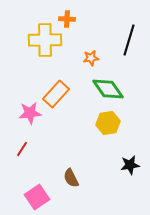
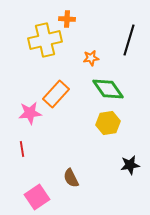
yellow cross: rotated 12 degrees counterclockwise
red line: rotated 42 degrees counterclockwise
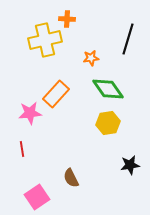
black line: moved 1 px left, 1 px up
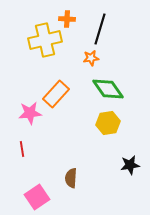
black line: moved 28 px left, 10 px up
brown semicircle: rotated 30 degrees clockwise
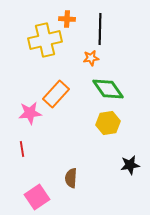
black line: rotated 16 degrees counterclockwise
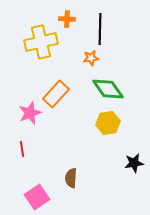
yellow cross: moved 4 px left, 2 px down
pink star: rotated 15 degrees counterclockwise
black star: moved 4 px right, 2 px up
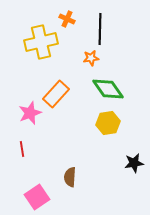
orange cross: rotated 21 degrees clockwise
brown semicircle: moved 1 px left, 1 px up
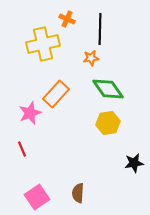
yellow cross: moved 2 px right, 2 px down
red line: rotated 14 degrees counterclockwise
brown semicircle: moved 8 px right, 16 px down
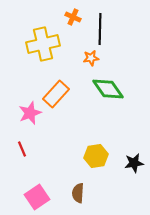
orange cross: moved 6 px right, 2 px up
yellow hexagon: moved 12 px left, 33 px down
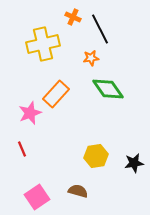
black line: rotated 28 degrees counterclockwise
brown semicircle: moved 2 px up; rotated 102 degrees clockwise
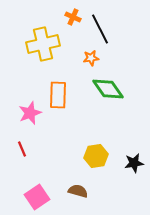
orange rectangle: moved 2 px right, 1 px down; rotated 40 degrees counterclockwise
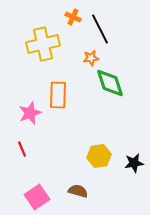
green diamond: moved 2 px right, 6 px up; rotated 16 degrees clockwise
yellow hexagon: moved 3 px right
